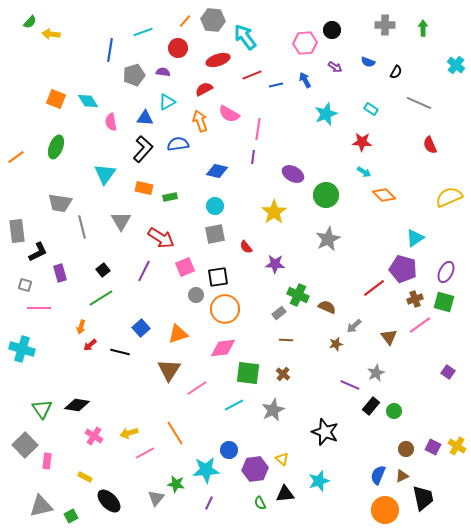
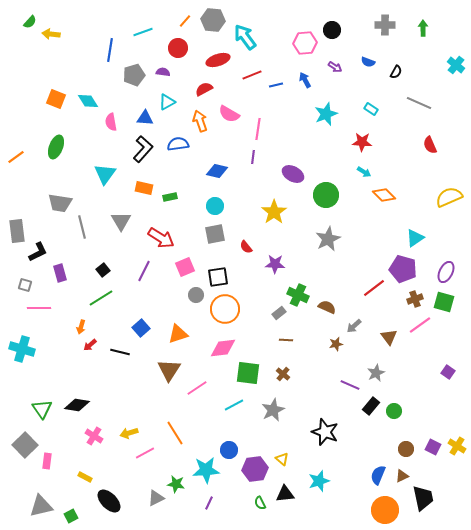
gray triangle at (156, 498): rotated 24 degrees clockwise
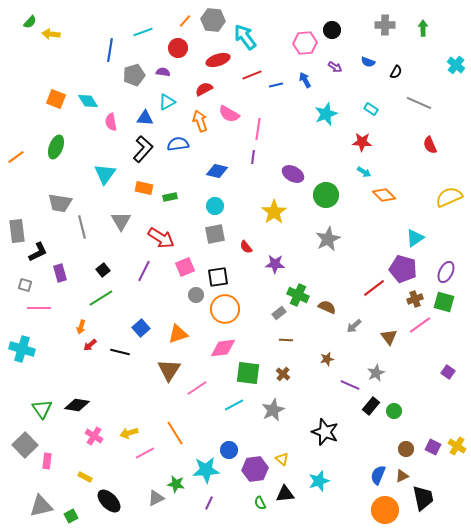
brown star at (336, 344): moved 9 px left, 15 px down
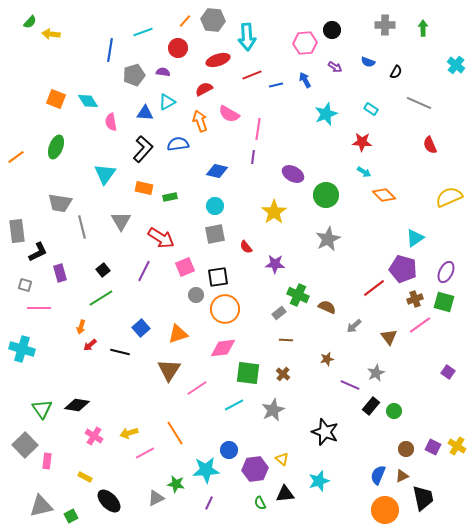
cyan arrow at (245, 37): moved 2 px right; rotated 148 degrees counterclockwise
blue triangle at (145, 118): moved 5 px up
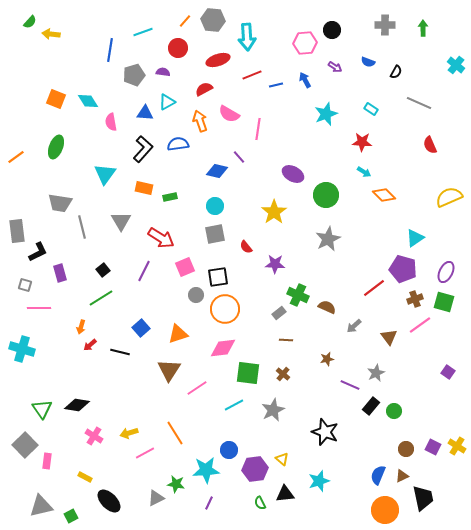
purple line at (253, 157): moved 14 px left; rotated 48 degrees counterclockwise
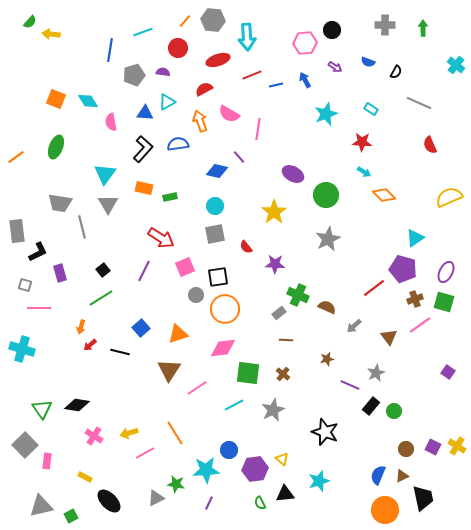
gray triangle at (121, 221): moved 13 px left, 17 px up
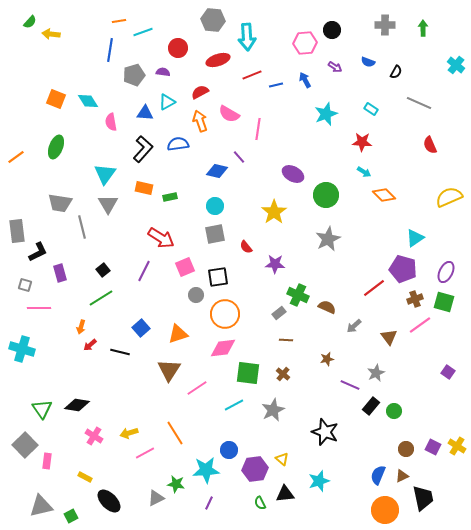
orange line at (185, 21): moved 66 px left; rotated 40 degrees clockwise
red semicircle at (204, 89): moved 4 px left, 3 px down
orange circle at (225, 309): moved 5 px down
